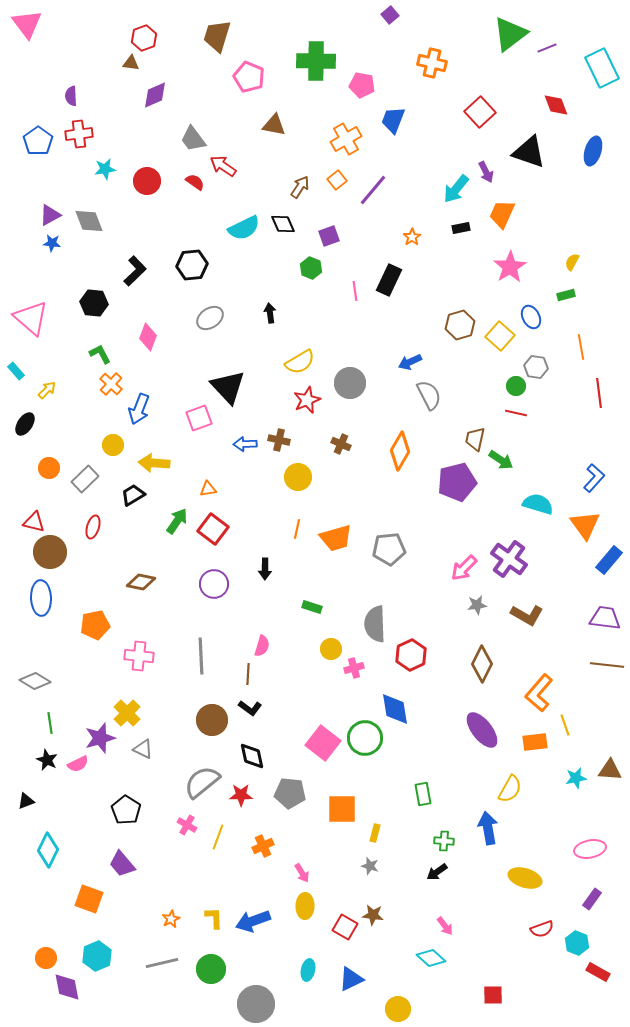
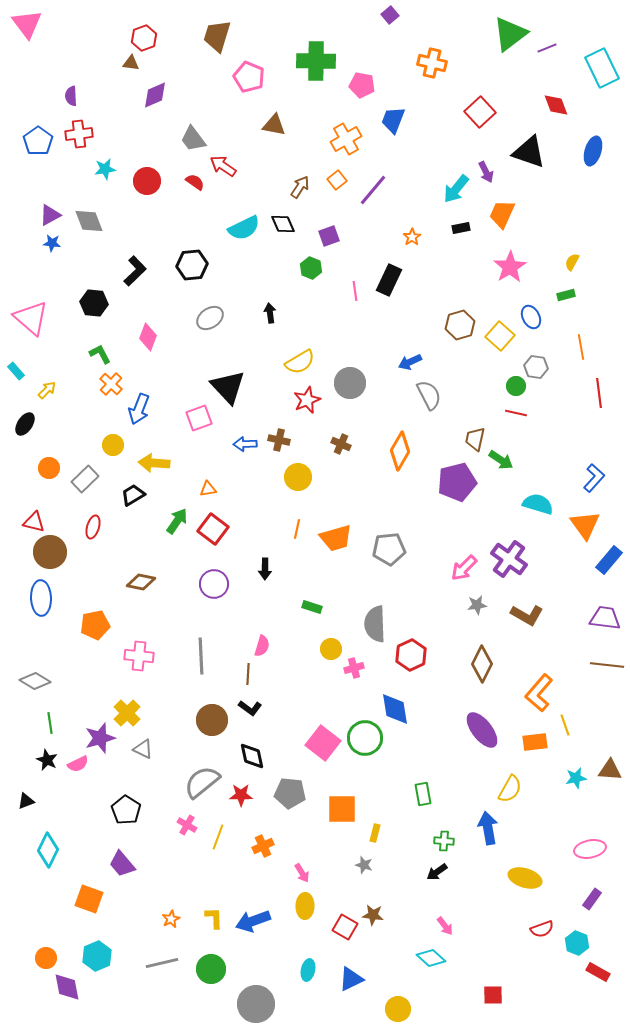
gray star at (370, 866): moved 6 px left, 1 px up
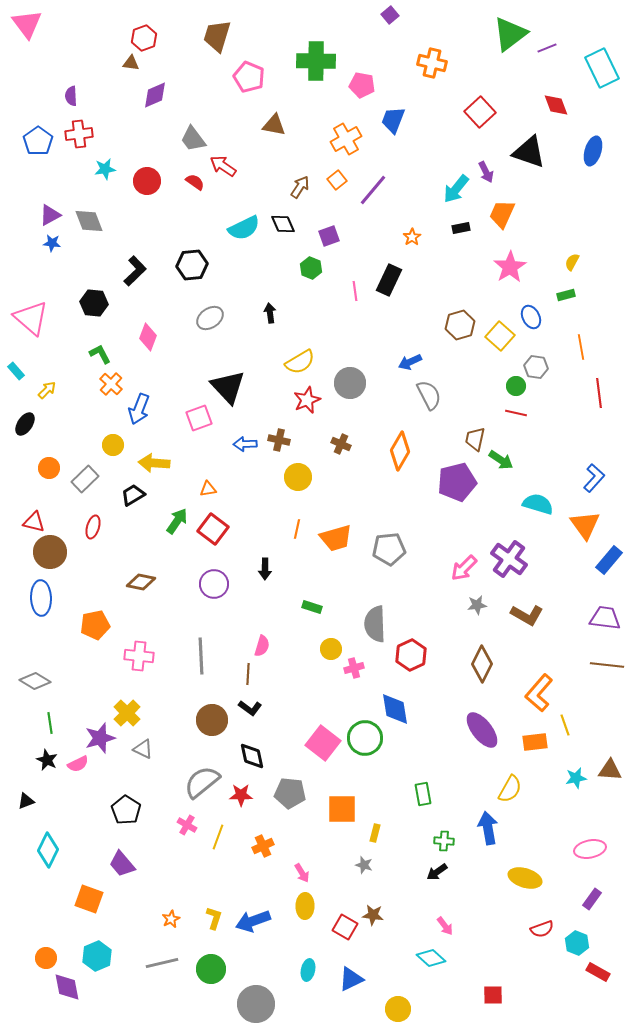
yellow L-shape at (214, 918): rotated 20 degrees clockwise
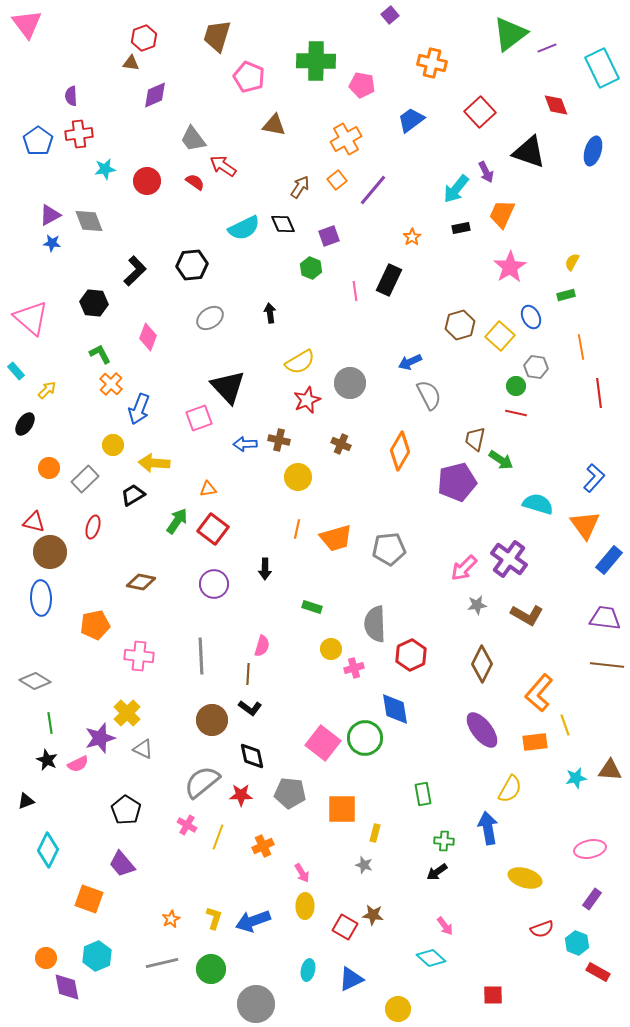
blue trapezoid at (393, 120): moved 18 px right; rotated 32 degrees clockwise
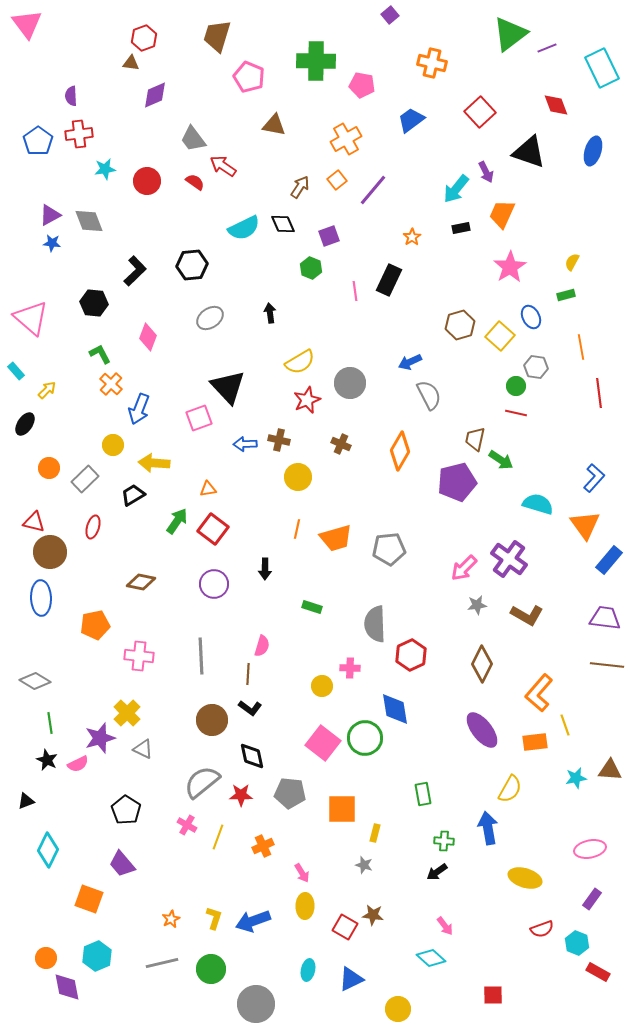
yellow circle at (331, 649): moved 9 px left, 37 px down
pink cross at (354, 668): moved 4 px left; rotated 18 degrees clockwise
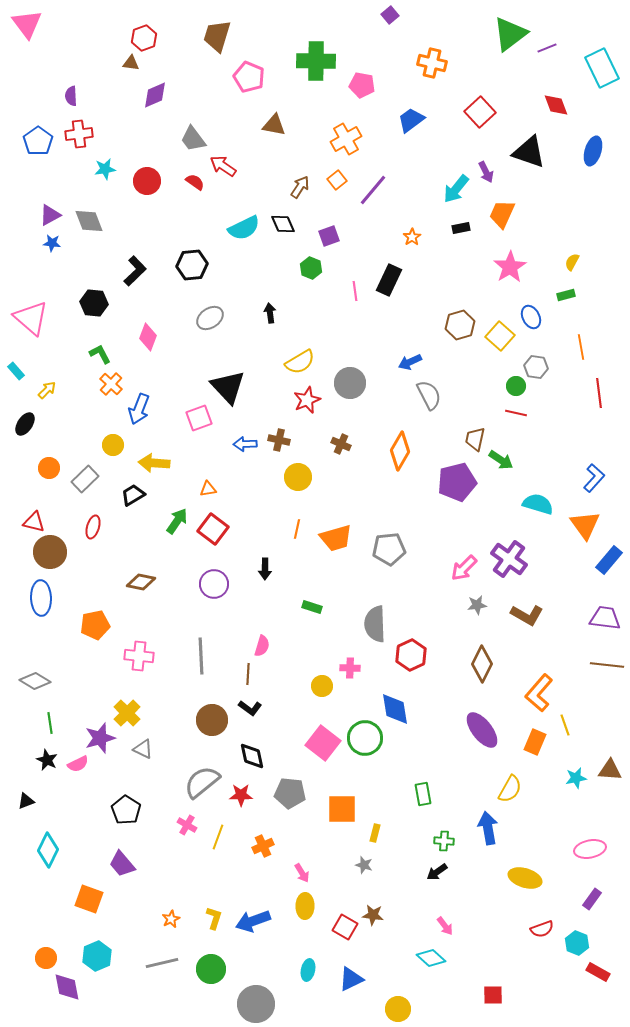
orange rectangle at (535, 742): rotated 60 degrees counterclockwise
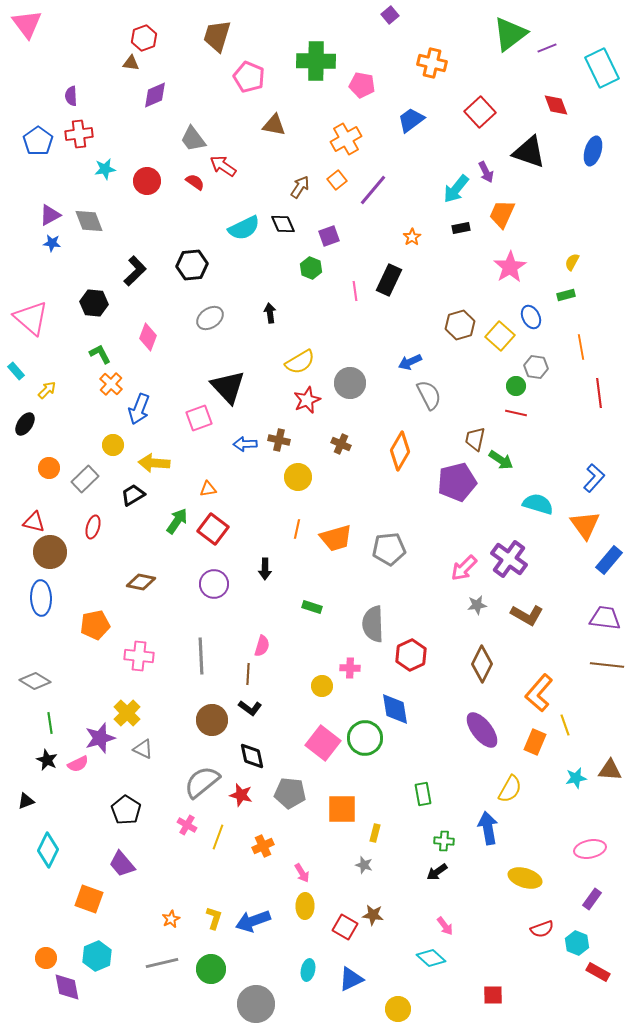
gray semicircle at (375, 624): moved 2 px left
red star at (241, 795): rotated 15 degrees clockwise
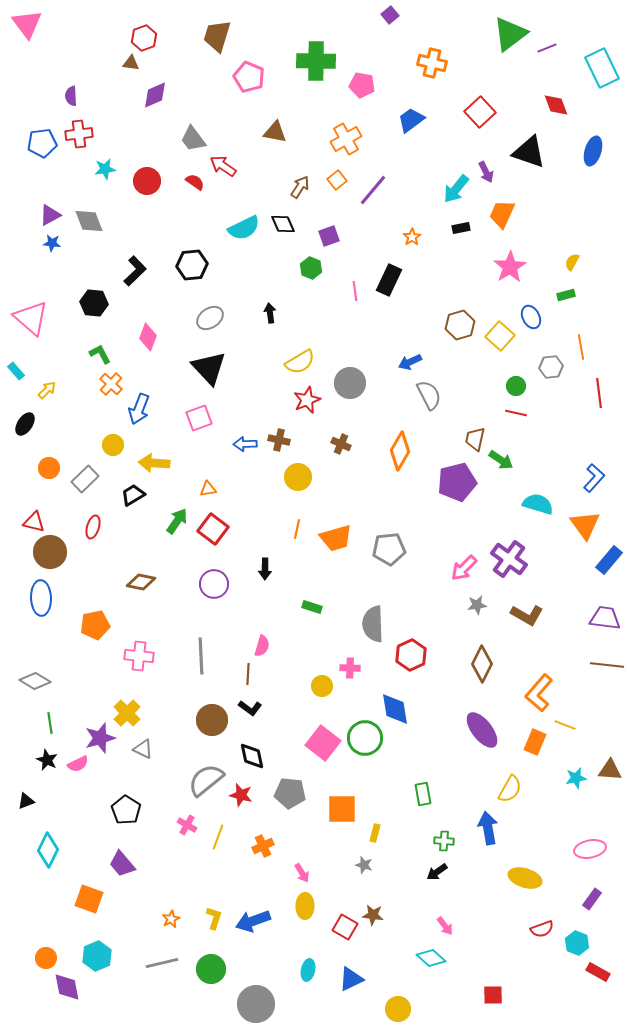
brown triangle at (274, 125): moved 1 px right, 7 px down
blue pentagon at (38, 141): moved 4 px right, 2 px down; rotated 28 degrees clockwise
gray hexagon at (536, 367): moved 15 px right; rotated 15 degrees counterclockwise
black triangle at (228, 387): moved 19 px left, 19 px up
yellow line at (565, 725): rotated 50 degrees counterclockwise
gray semicircle at (202, 782): moved 4 px right, 2 px up
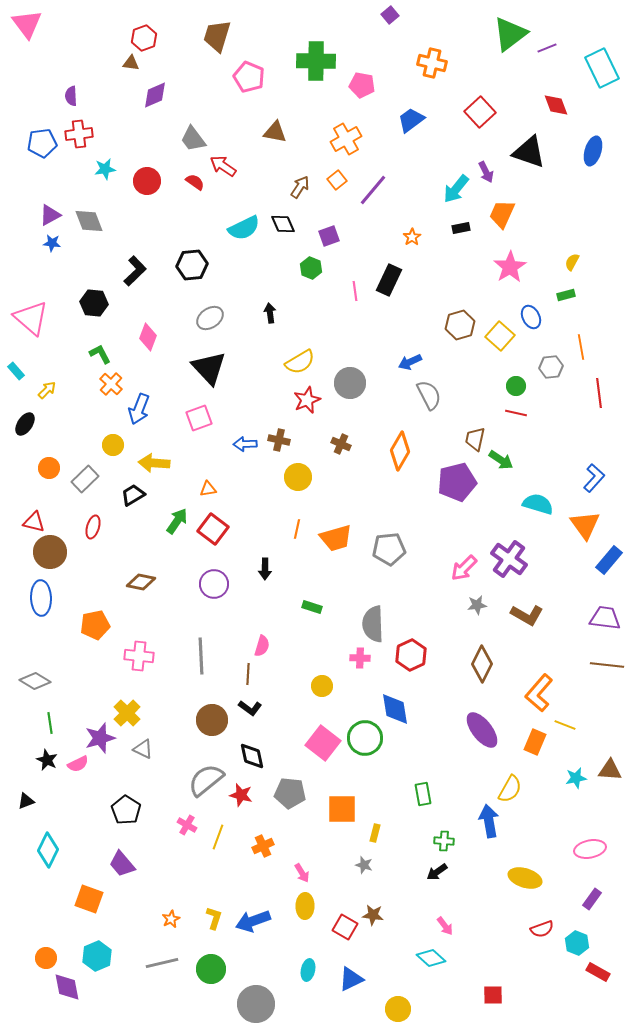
pink cross at (350, 668): moved 10 px right, 10 px up
blue arrow at (488, 828): moved 1 px right, 7 px up
